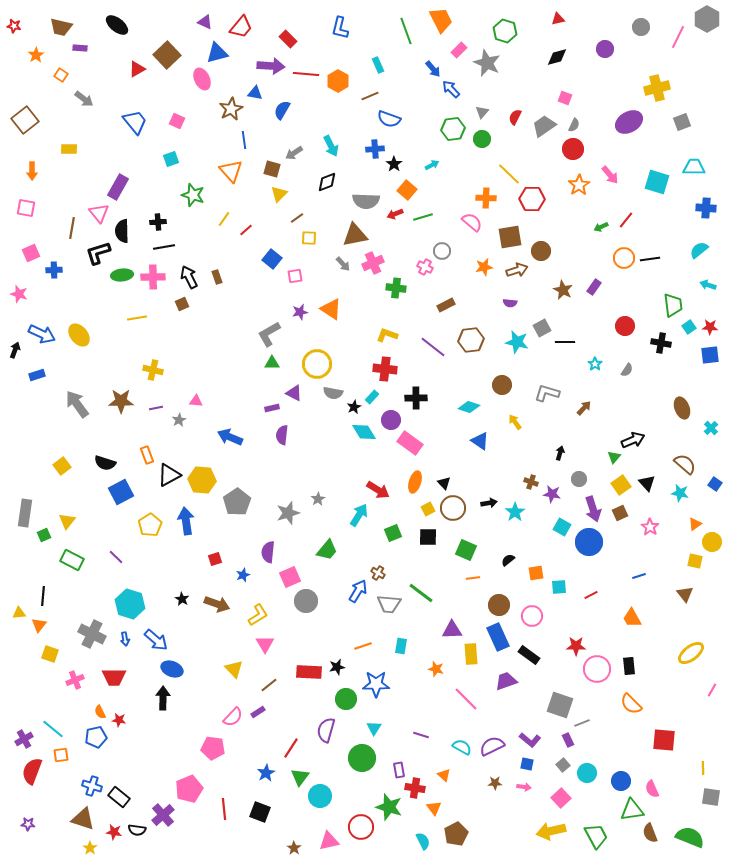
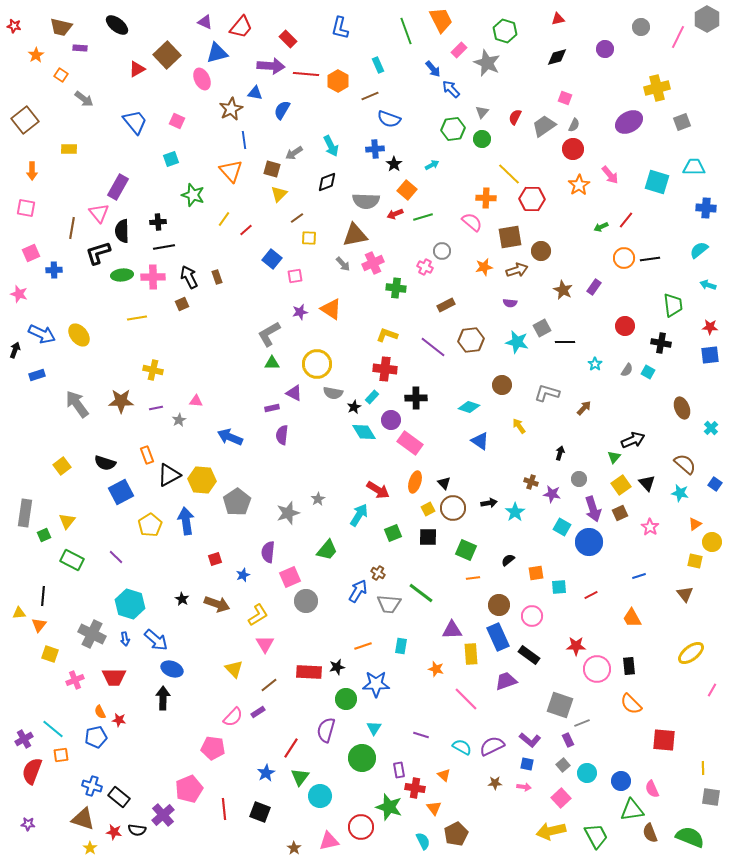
cyan square at (689, 327): moved 41 px left, 45 px down; rotated 24 degrees counterclockwise
yellow arrow at (515, 422): moved 4 px right, 4 px down
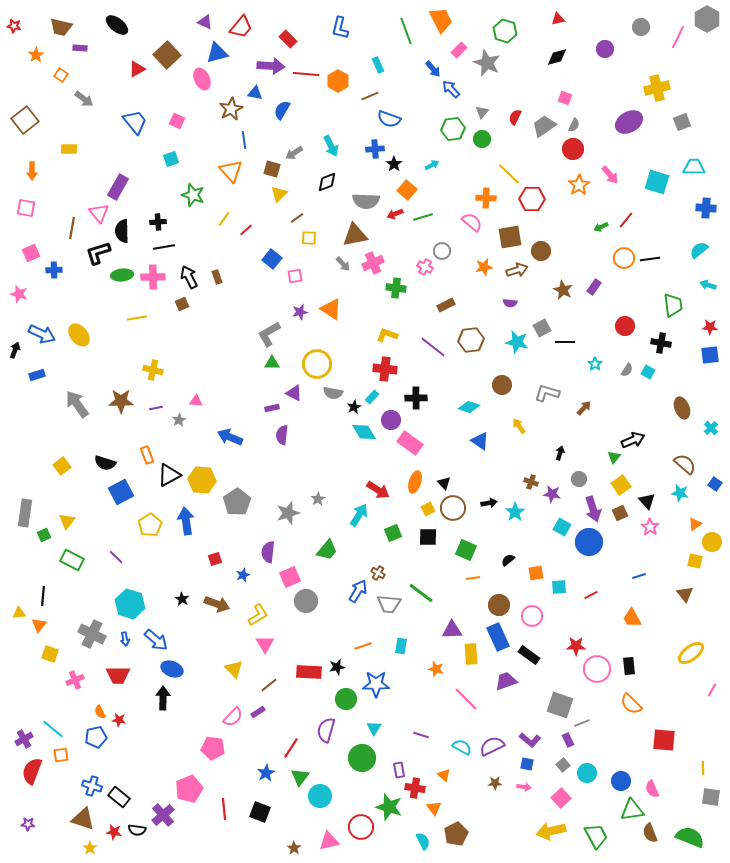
black triangle at (647, 483): moved 18 px down
red trapezoid at (114, 677): moved 4 px right, 2 px up
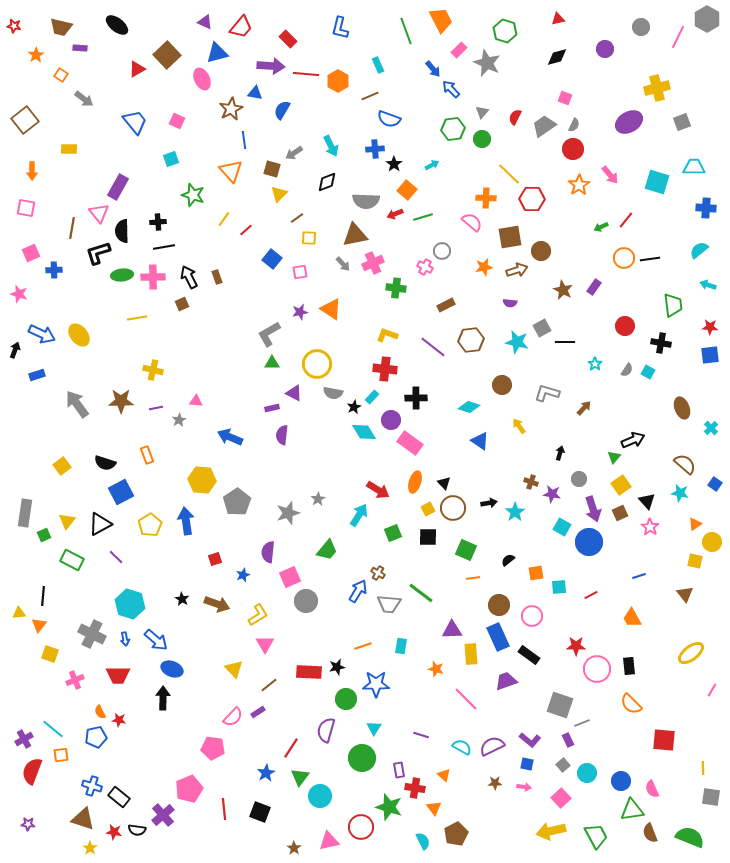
pink square at (295, 276): moved 5 px right, 4 px up
black triangle at (169, 475): moved 69 px left, 49 px down
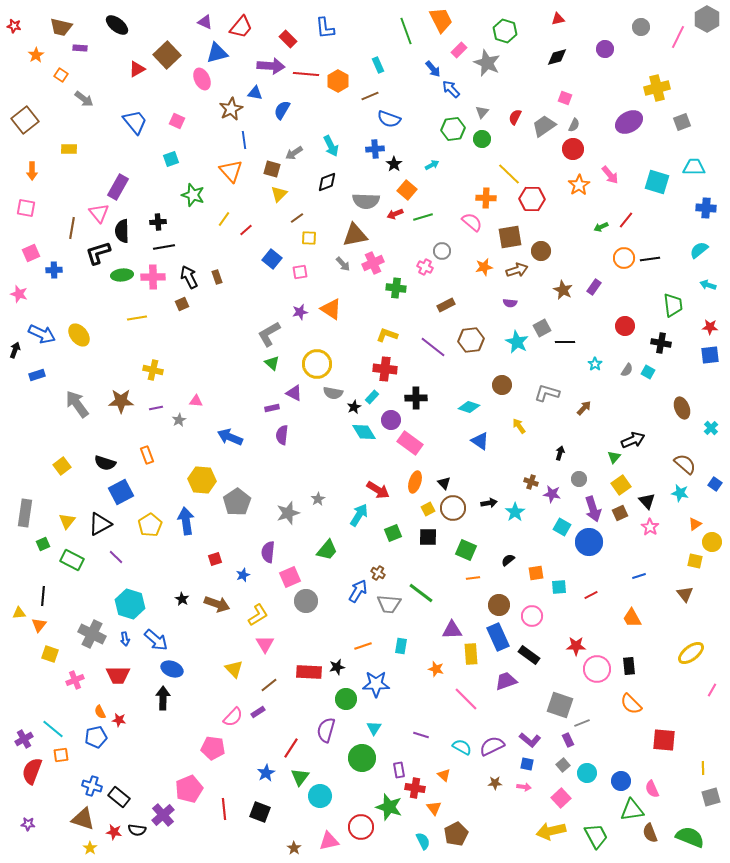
blue L-shape at (340, 28): moved 15 px left; rotated 20 degrees counterclockwise
cyan star at (517, 342): rotated 15 degrees clockwise
green triangle at (272, 363): rotated 42 degrees clockwise
green square at (44, 535): moved 1 px left, 9 px down
gray square at (711, 797): rotated 24 degrees counterclockwise
